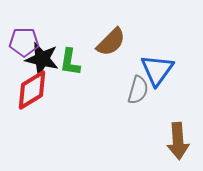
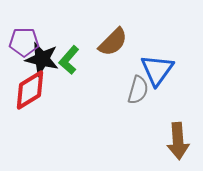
brown semicircle: moved 2 px right
green L-shape: moved 1 px left, 2 px up; rotated 32 degrees clockwise
red diamond: moved 2 px left
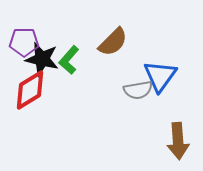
blue triangle: moved 3 px right, 6 px down
gray semicircle: rotated 64 degrees clockwise
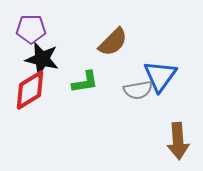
purple pentagon: moved 7 px right, 13 px up
green L-shape: moved 16 px right, 22 px down; rotated 140 degrees counterclockwise
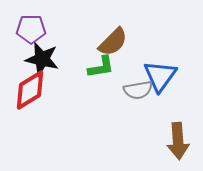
green L-shape: moved 16 px right, 15 px up
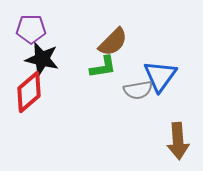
green L-shape: moved 2 px right
red diamond: moved 1 px left, 2 px down; rotated 9 degrees counterclockwise
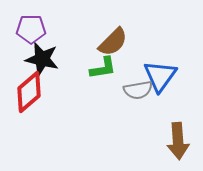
green L-shape: moved 1 px down
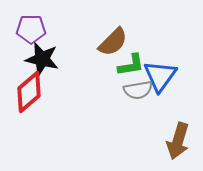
green L-shape: moved 28 px right, 3 px up
brown arrow: rotated 21 degrees clockwise
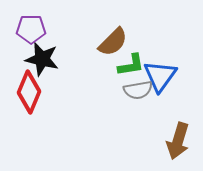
red diamond: rotated 27 degrees counterclockwise
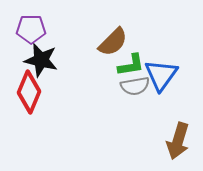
black star: moved 1 px left, 1 px down
blue triangle: moved 1 px right, 1 px up
gray semicircle: moved 3 px left, 4 px up
